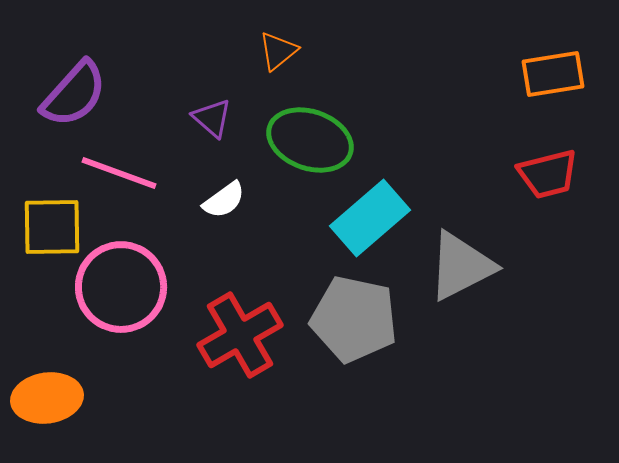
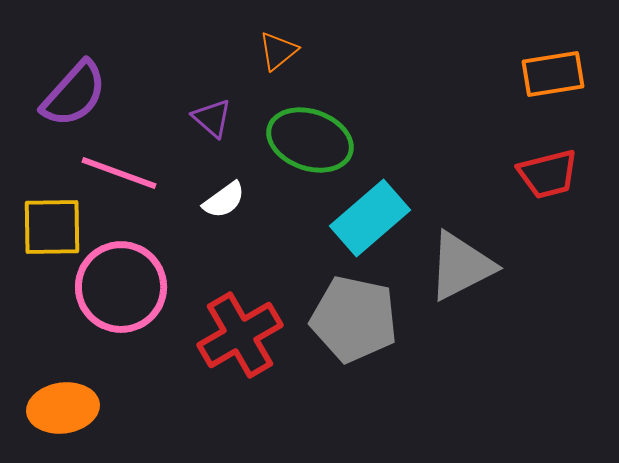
orange ellipse: moved 16 px right, 10 px down
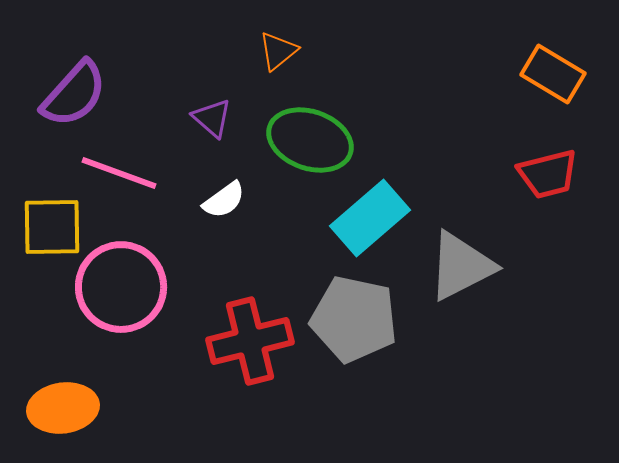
orange rectangle: rotated 40 degrees clockwise
red cross: moved 10 px right, 6 px down; rotated 16 degrees clockwise
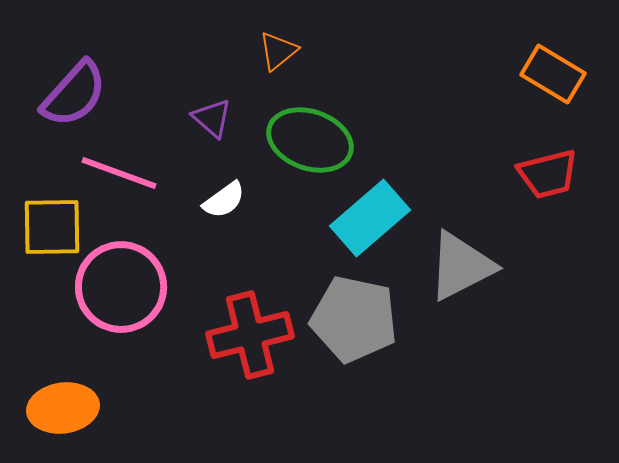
red cross: moved 6 px up
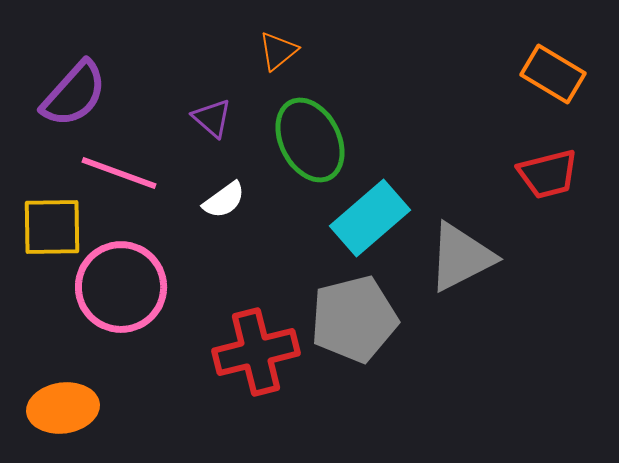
green ellipse: rotated 44 degrees clockwise
gray triangle: moved 9 px up
gray pentagon: rotated 26 degrees counterclockwise
red cross: moved 6 px right, 17 px down
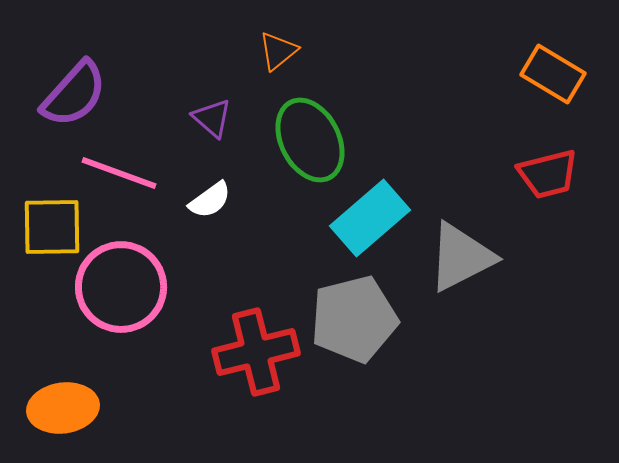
white semicircle: moved 14 px left
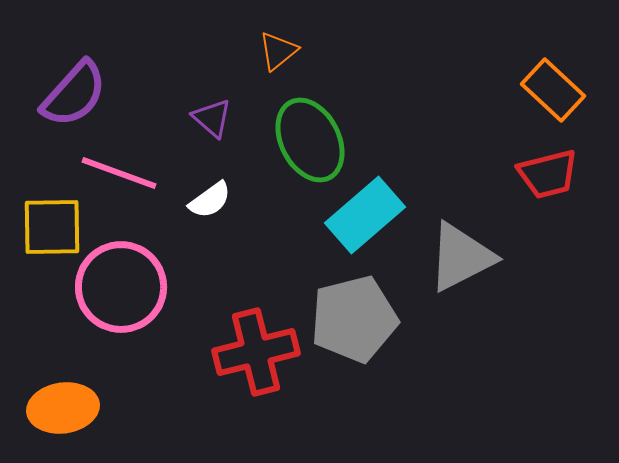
orange rectangle: moved 16 px down; rotated 12 degrees clockwise
cyan rectangle: moved 5 px left, 3 px up
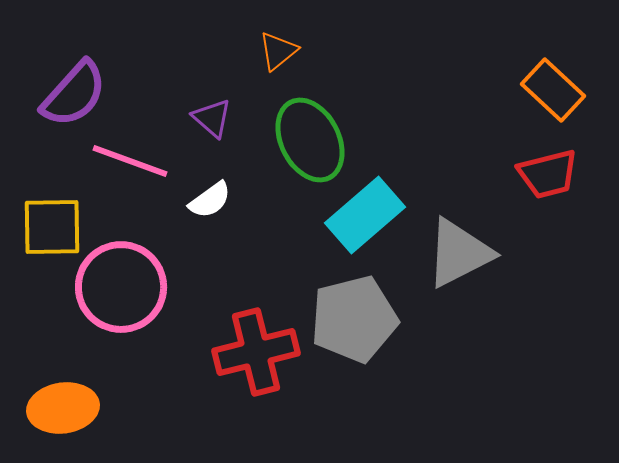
pink line: moved 11 px right, 12 px up
gray triangle: moved 2 px left, 4 px up
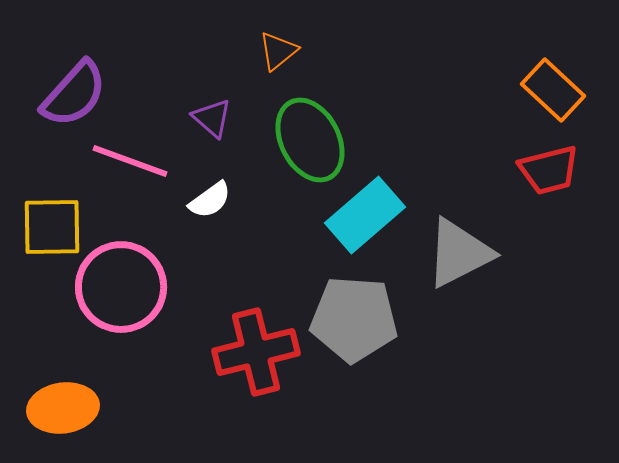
red trapezoid: moved 1 px right, 4 px up
gray pentagon: rotated 18 degrees clockwise
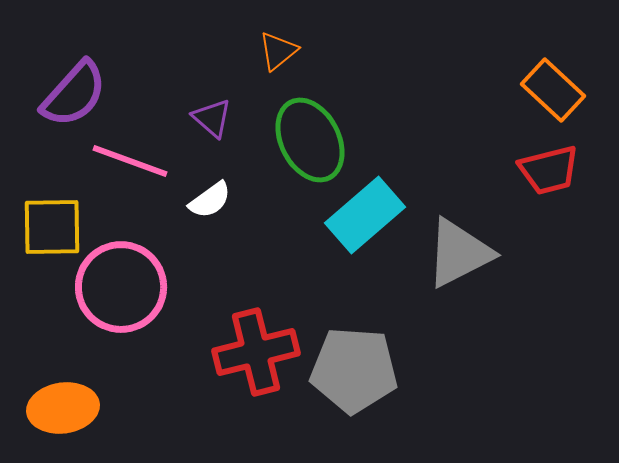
gray pentagon: moved 51 px down
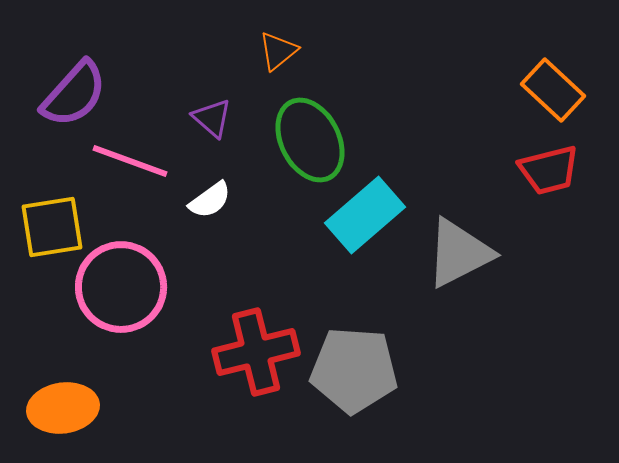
yellow square: rotated 8 degrees counterclockwise
